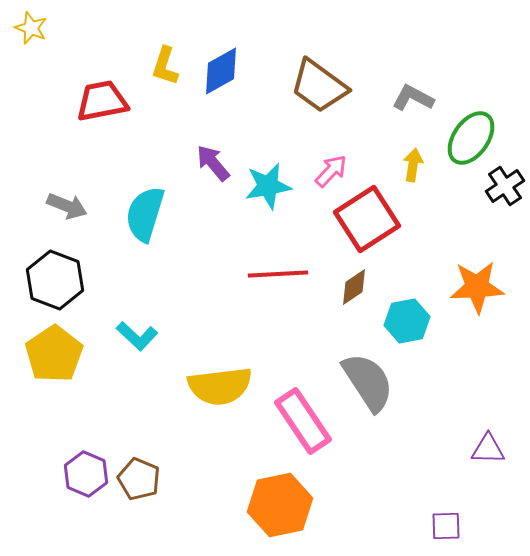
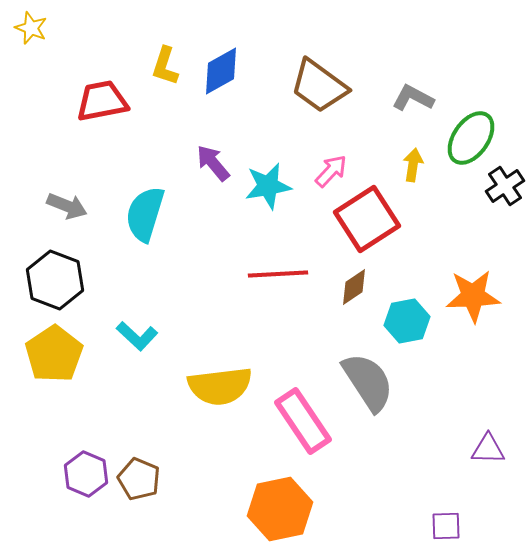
orange star: moved 4 px left, 9 px down
orange hexagon: moved 4 px down
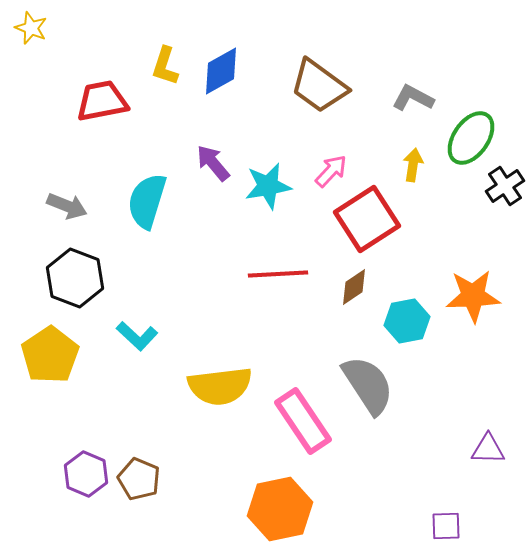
cyan semicircle: moved 2 px right, 13 px up
black hexagon: moved 20 px right, 2 px up
yellow pentagon: moved 4 px left, 1 px down
gray semicircle: moved 3 px down
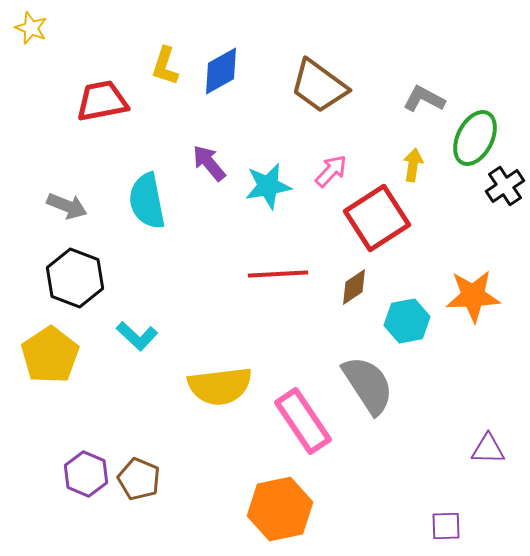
gray L-shape: moved 11 px right, 1 px down
green ellipse: moved 4 px right; rotated 8 degrees counterclockwise
purple arrow: moved 4 px left
cyan semicircle: rotated 28 degrees counterclockwise
red square: moved 10 px right, 1 px up
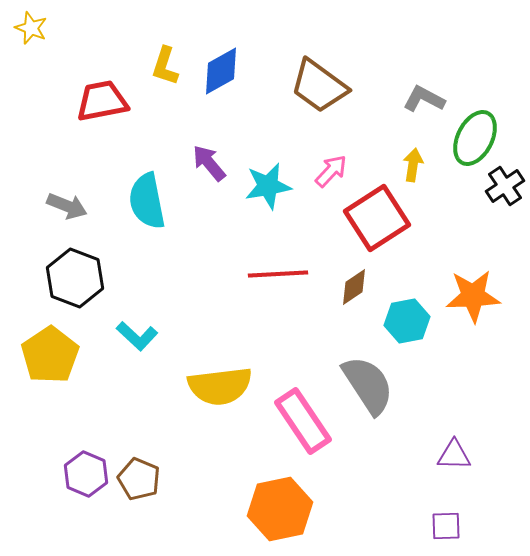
purple triangle: moved 34 px left, 6 px down
